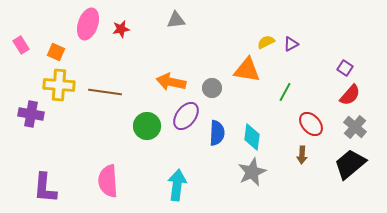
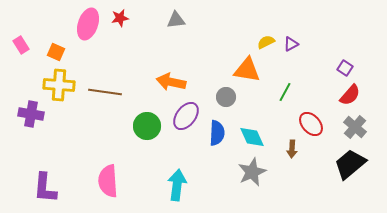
red star: moved 1 px left, 11 px up
gray circle: moved 14 px right, 9 px down
cyan diamond: rotated 32 degrees counterclockwise
brown arrow: moved 10 px left, 6 px up
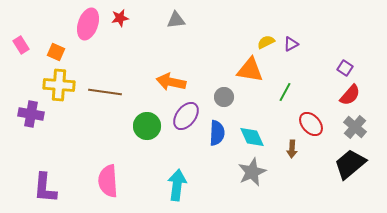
orange triangle: moved 3 px right
gray circle: moved 2 px left
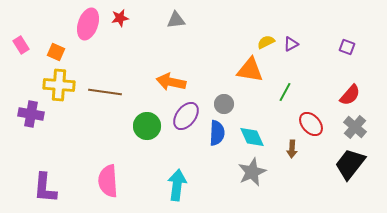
purple square: moved 2 px right, 21 px up; rotated 14 degrees counterclockwise
gray circle: moved 7 px down
black trapezoid: rotated 12 degrees counterclockwise
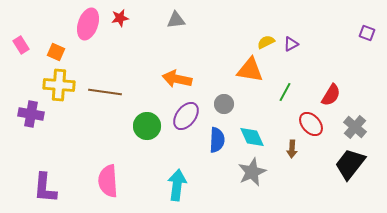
purple square: moved 20 px right, 14 px up
orange arrow: moved 6 px right, 3 px up
red semicircle: moved 19 px left; rotated 10 degrees counterclockwise
blue semicircle: moved 7 px down
